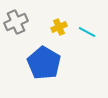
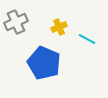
cyan line: moved 7 px down
blue pentagon: rotated 8 degrees counterclockwise
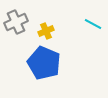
yellow cross: moved 13 px left, 4 px down
cyan line: moved 6 px right, 15 px up
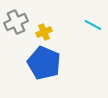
cyan line: moved 1 px down
yellow cross: moved 2 px left, 1 px down
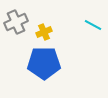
blue pentagon: rotated 24 degrees counterclockwise
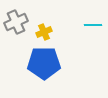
cyan line: rotated 30 degrees counterclockwise
